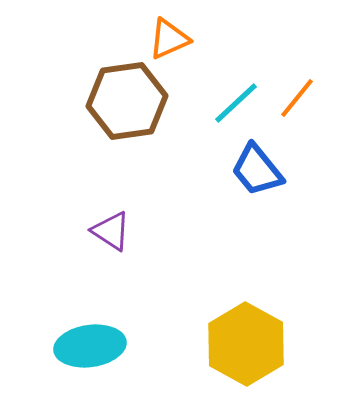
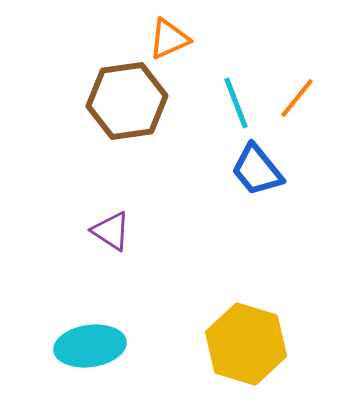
cyan line: rotated 68 degrees counterclockwise
yellow hexagon: rotated 12 degrees counterclockwise
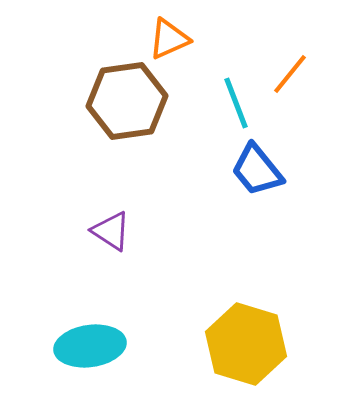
orange line: moved 7 px left, 24 px up
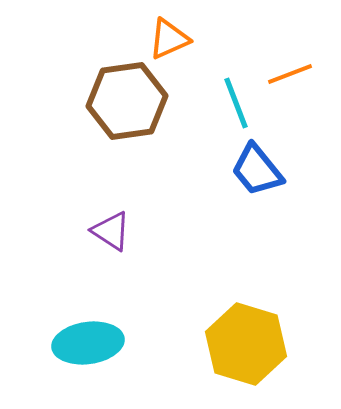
orange line: rotated 30 degrees clockwise
cyan ellipse: moved 2 px left, 3 px up
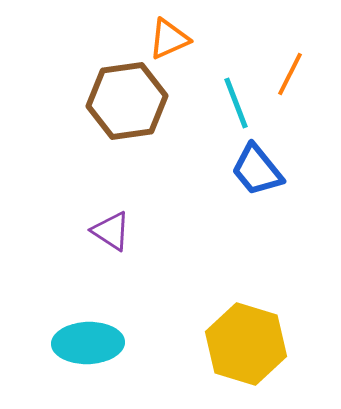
orange line: rotated 42 degrees counterclockwise
cyan ellipse: rotated 6 degrees clockwise
